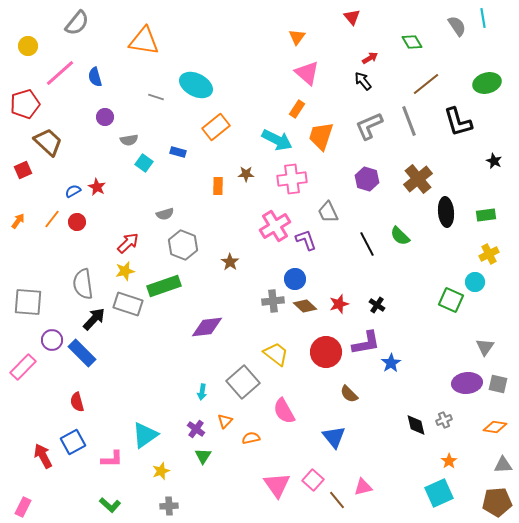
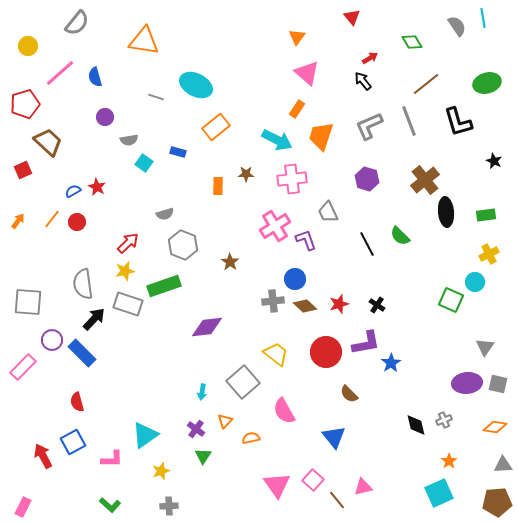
brown cross at (418, 179): moved 7 px right, 1 px down
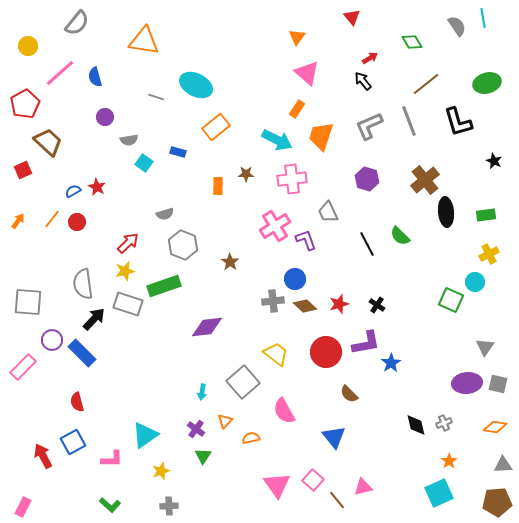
red pentagon at (25, 104): rotated 12 degrees counterclockwise
gray cross at (444, 420): moved 3 px down
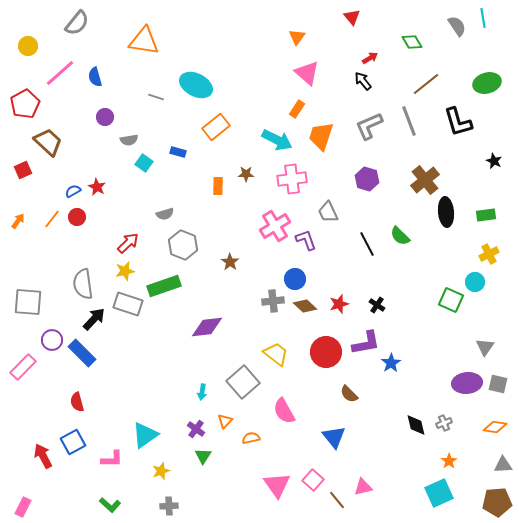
red circle at (77, 222): moved 5 px up
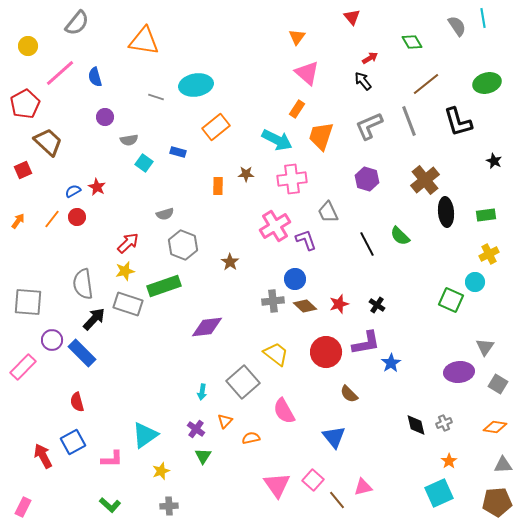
cyan ellipse at (196, 85): rotated 36 degrees counterclockwise
purple ellipse at (467, 383): moved 8 px left, 11 px up
gray square at (498, 384): rotated 18 degrees clockwise
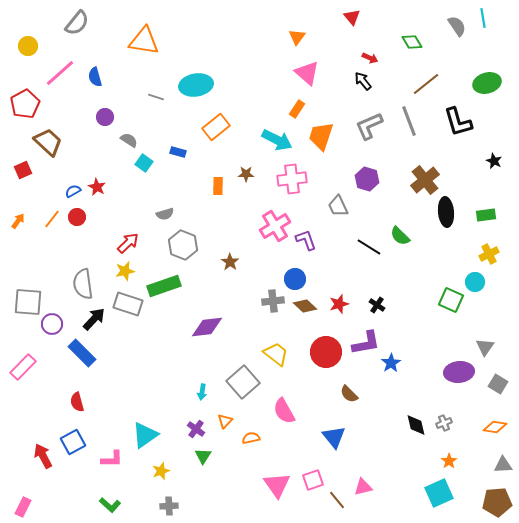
red arrow at (370, 58): rotated 56 degrees clockwise
gray semicircle at (129, 140): rotated 138 degrees counterclockwise
gray trapezoid at (328, 212): moved 10 px right, 6 px up
black line at (367, 244): moved 2 px right, 3 px down; rotated 30 degrees counterclockwise
purple circle at (52, 340): moved 16 px up
pink square at (313, 480): rotated 30 degrees clockwise
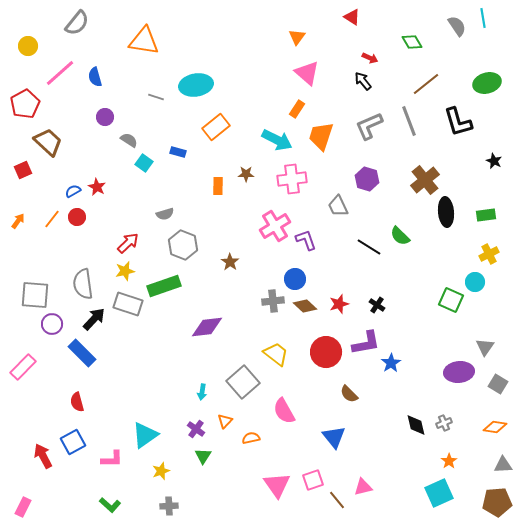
red triangle at (352, 17): rotated 18 degrees counterclockwise
gray square at (28, 302): moved 7 px right, 7 px up
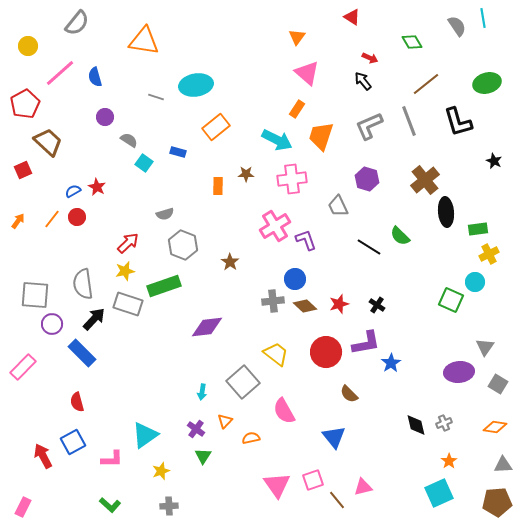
green rectangle at (486, 215): moved 8 px left, 14 px down
